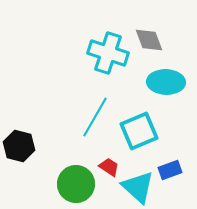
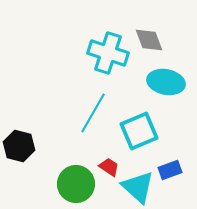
cyan ellipse: rotated 9 degrees clockwise
cyan line: moved 2 px left, 4 px up
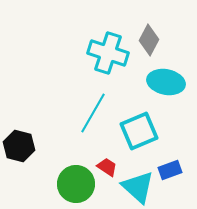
gray diamond: rotated 48 degrees clockwise
red trapezoid: moved 2 px left
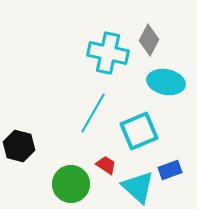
cyan cross: rotated 6 degrees counterclockwise
red trapezoid: moved 1 px left, 2 px up
green circle: moved 5 px left
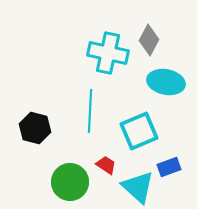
cyan line: moved 3 px left, 2 px up; rotated 27 degrees counterclockwise
black hexagon: moved 16 px right, 18 px up
blue rectangle: moved 1 px left, 3 px up
green circle: moved 1 px left, 2 px up
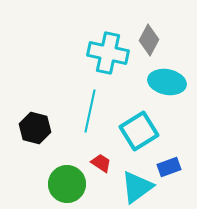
cyan ellipse: moved 1 px right
cyan line: rotated 9 degrees clockwise
cyan square: rotated 9 degrees counterclockwise
red trapezoid: moved 5 px left, 2 px up
green circle: moved 3 px left, 2 px down
cyan triangle: moved 1 px left; rotated 42 degrees clockwise
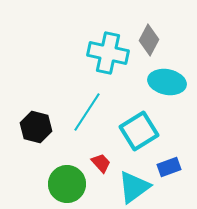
cyan line: moved 3 px left, 1 px down; rotated 21 degrees clockwise
black hexagon: moved 1 px right, 1 px up
red trapezoid: rotated 15 degrees clockwise
cyan triangle: moved 3 px left
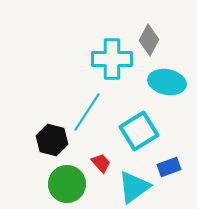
cyan cross: moved 4 px right, 6 px down; rotated 12 degrees counterclockwise
black hexagon: moved 16 px right, 13 px down
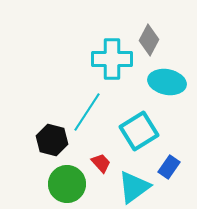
blue rectangle: rotated 35 degrees counterclockwise
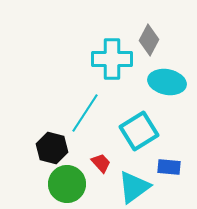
cyan line: moved 2 px left, 1 px down
black hexagon: moved 8 px down
blue rectangle: rotated 60 degrees clockwise
